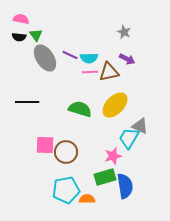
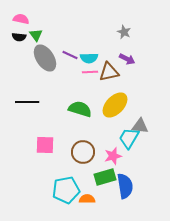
gray triangle: rotated 18 degrees counterclockwise
brown circle: moved 17 px right
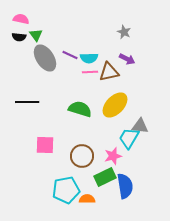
brown circle: moved 1 px left, 4 px down
green rectangle: rotated 10 degrees counterclockwise
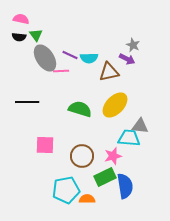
gray star: moved 9 px right, 13 px down
pink line: moved 29 px left, 1 px up
cyan trapezoid: rotated 65 degrees clockwise
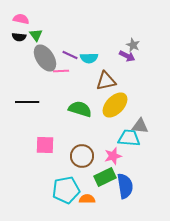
purple arrow: moved 3 px up
brown triangle: moved 3 px left, 9 px down
